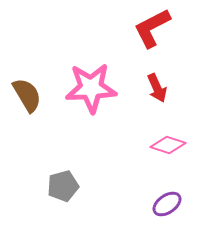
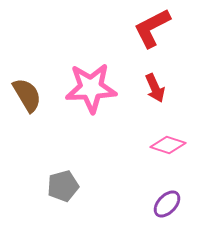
red arrow: moved 2 px left
purple ellipse: rotated 12 degrees counterclockwise
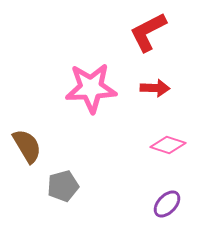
red L-shape: moved 4 px left, 4 px down
red arrow: rotated 64 degrees counterclockwise
brown semicircle: moved 51 px down
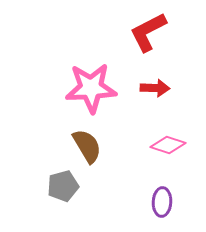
brown semicircle: moved 60 px right
purple ellipse: moved 5 px left, 2 px up; rotated 40 degrees counterclockwise
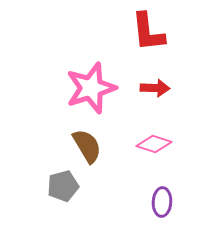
red L-shape: rotated 69 degrees counterclockwise
pink star: rotated 15 degrees counterclockwise
pink diamond: moved 14 px left, 1 px up
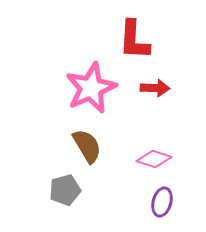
red L-shape: moved 14 px left, 8 px down; rotated 9 degrees clockwise
pink star: rotated 6 degrees counterclockwise
pink diamond: moved 15 px down
gray pentagon: moved 2 px right, 4 px down
purple ellipse: rotated 12 degrees clockwise
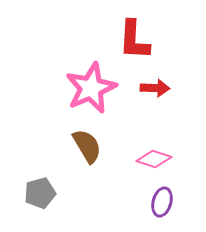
gray pentagon: moved 25 px left, 3 px down
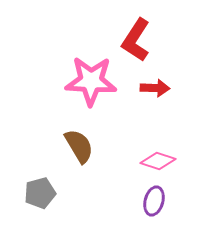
red L-shape: moved 2 px right; rotated 30 degrees clockwise
pink star: moved 7 px up; rotated 27 degrees clockwise
brown semicircle: moved 8 px left
pink diamond: moved 4 px right, 2 px down
purple ellipse: moved 8 px left, 1 px up
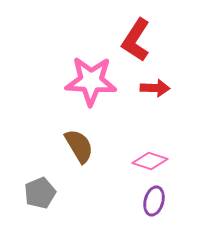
pink diamond: moved 8 px left
gray pentagon: rotated 8 degrees counterclockwise
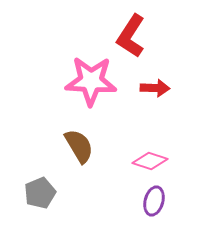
red L-shape: moved 5 px left, 4 px up
